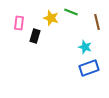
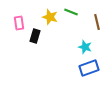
yellow star: moved 1 px left, 1 px up
pink rectangle: rotated 16 degrees counterclockwise
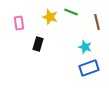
black rectangle: moved 3 px right, 8 px down
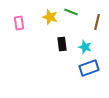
brown line: rotated 28 degrees clockwise
black rectangle: moved 24 px right; rotated 24 degrees counterclockwise
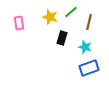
green line: rotated 64 degrees counterclockwise
brown line: moved 8 px left
black rectangle: moved 6 px up; rotated 24 degrees clockwise
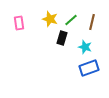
green line: moved 8 px down
yellow star: moved 2 px down
brown line: moved 3 px right
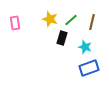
pink rectangle: moved 4 px left
